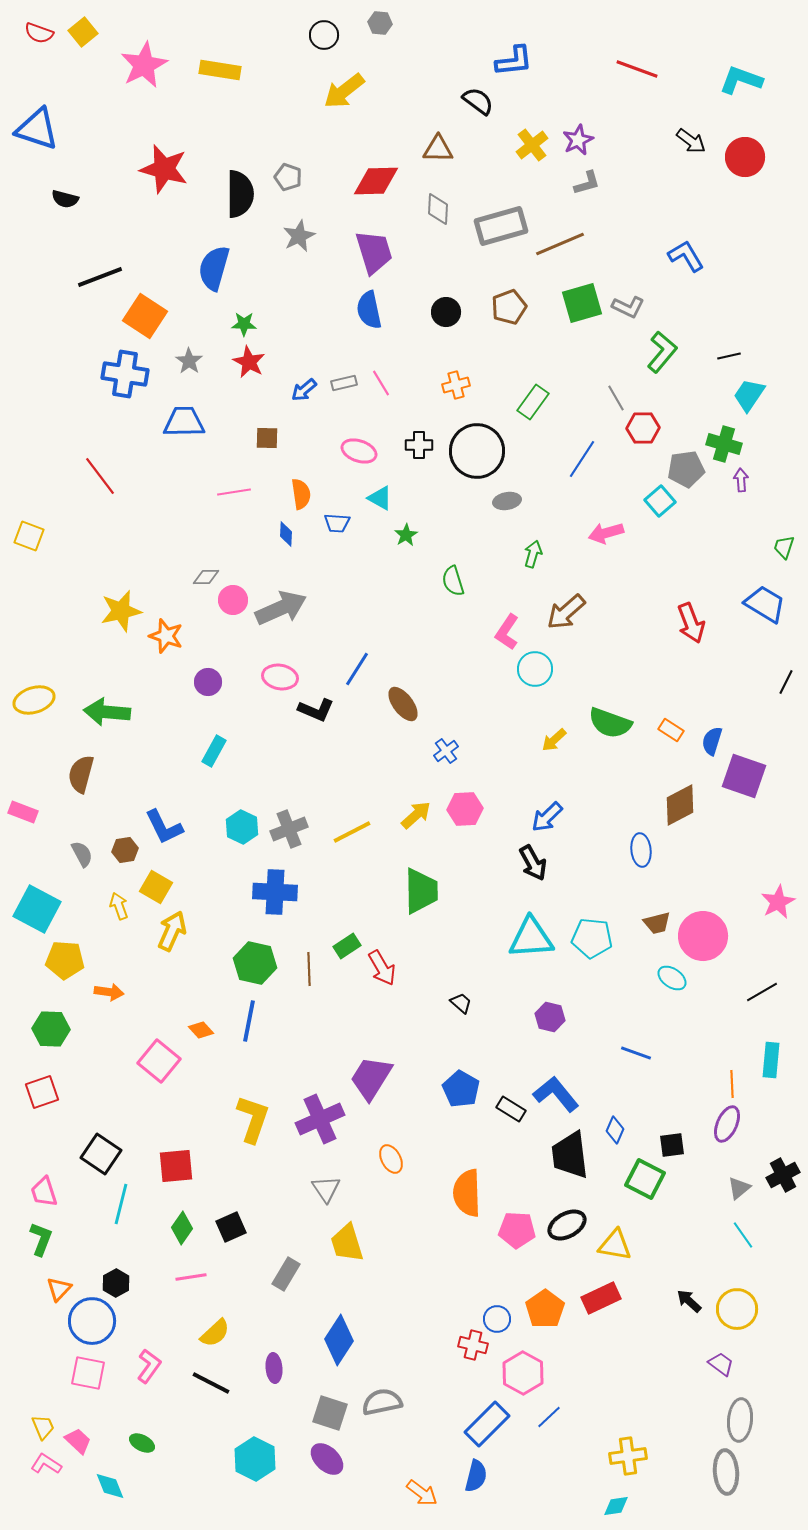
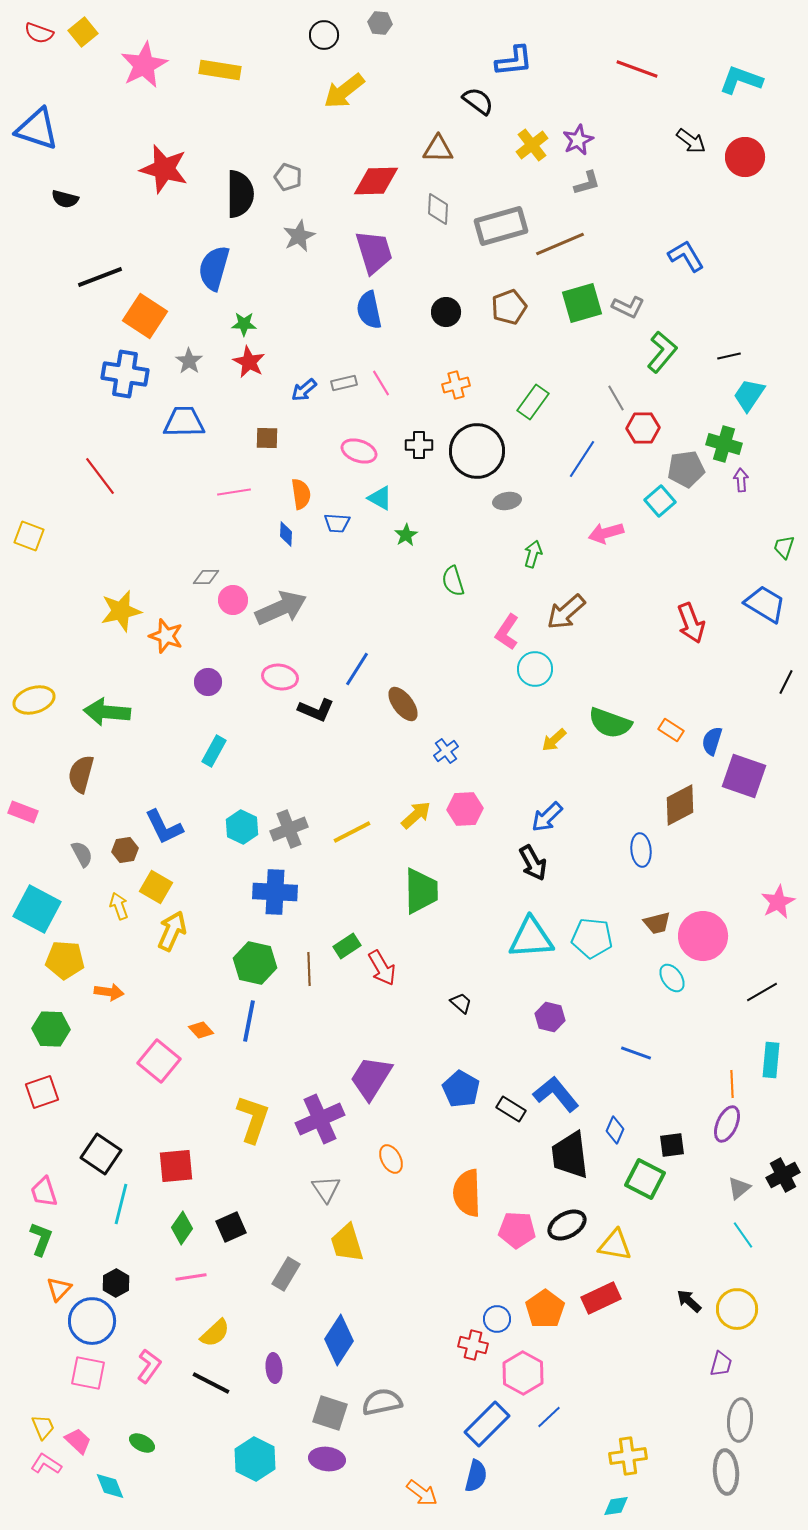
cyan ellipse at (672, 978): rotated 20 degrees clockwise
purple trapezoid at (721, 1364): rotated 68 degrees clockwise
purple ellipse at (327, 1459): rotated 36 degrees counterclockwise
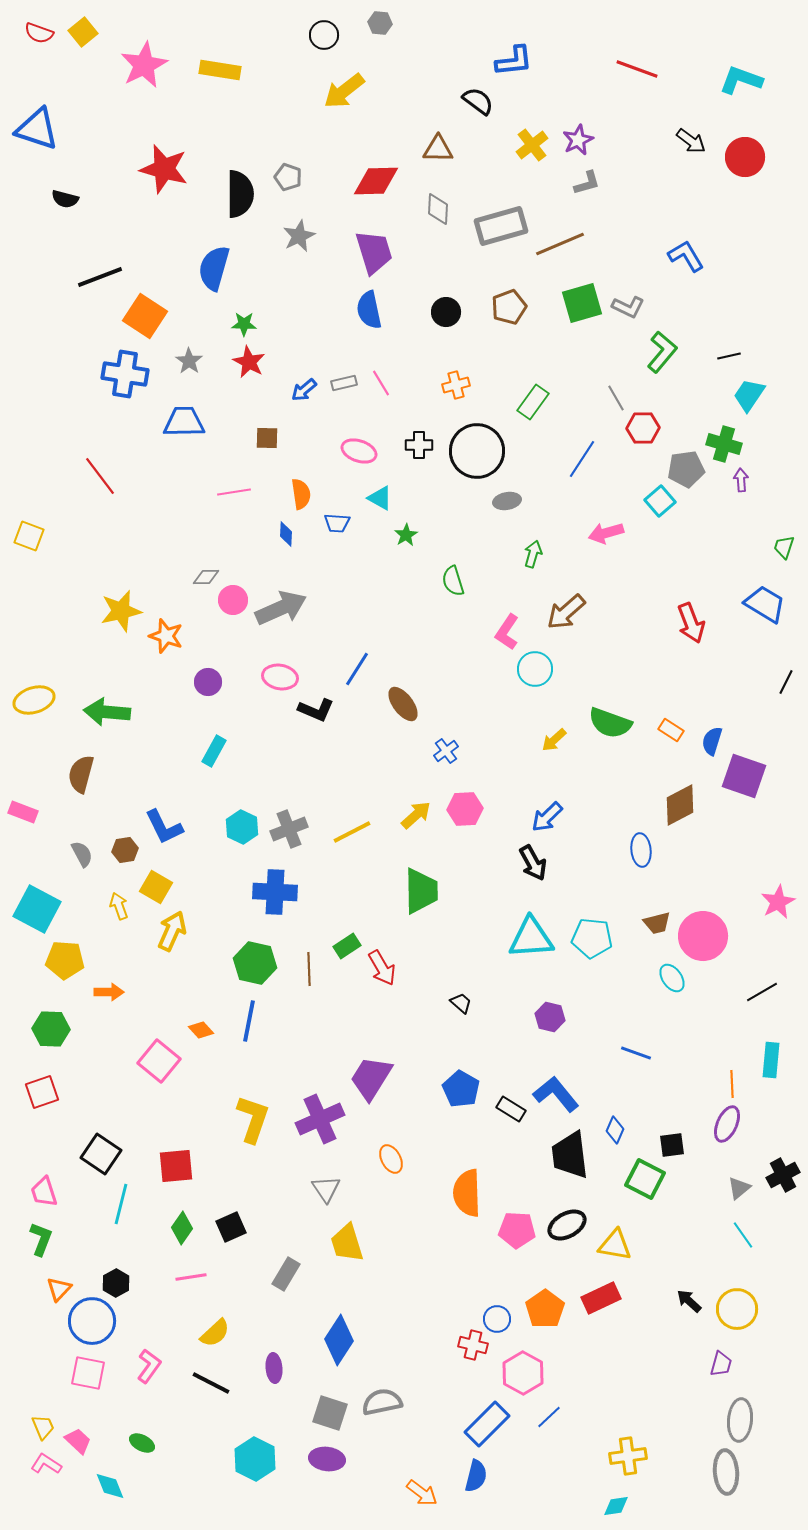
orange arrow at (109, 992): rotated 8 degrees counterclockwise
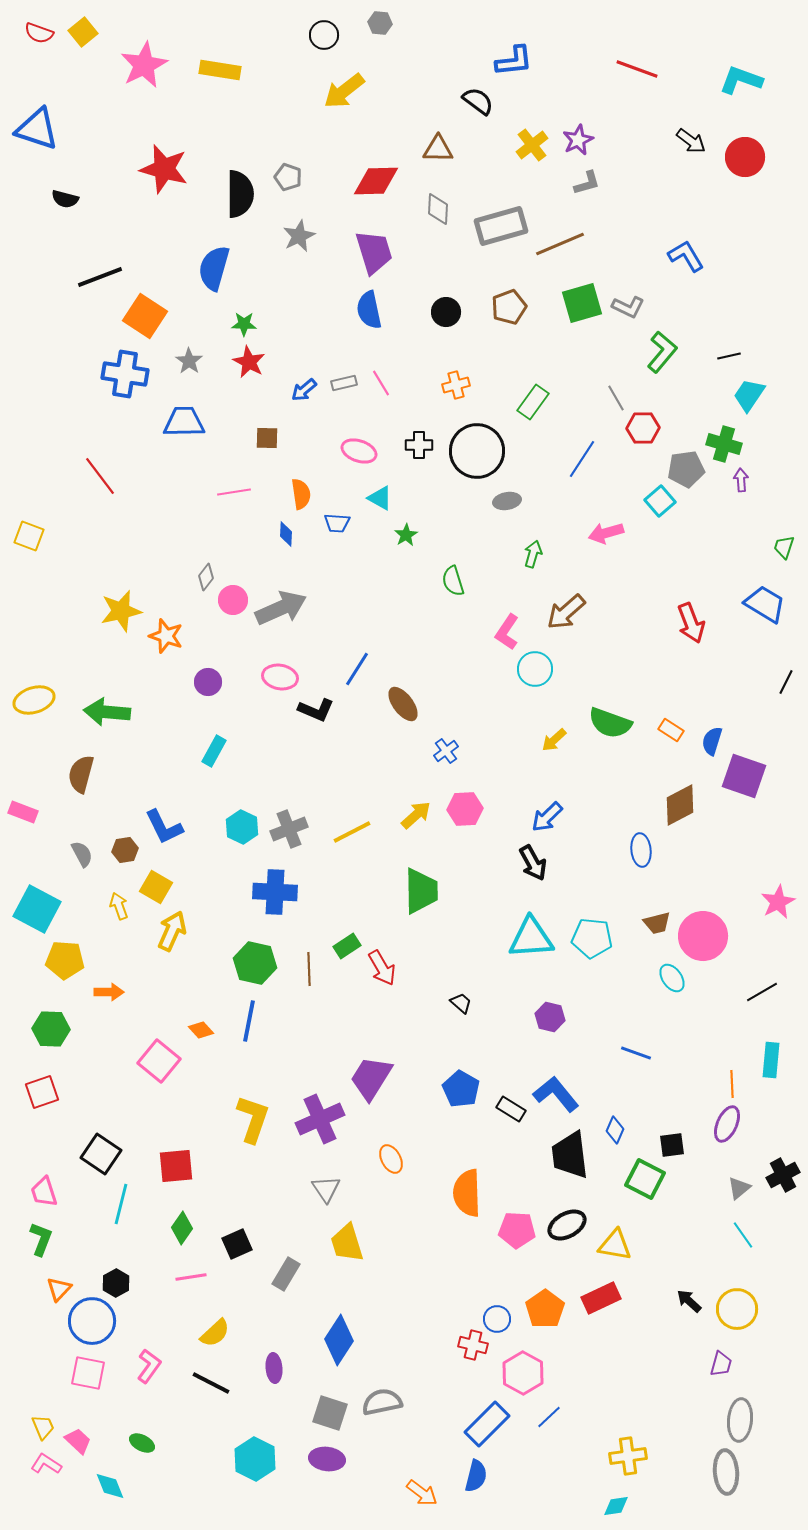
gray diamond at (206, 577): rotated 52 degrees counterclockwise
black square at (231, 1227): moved 6 px right, 17 px down
